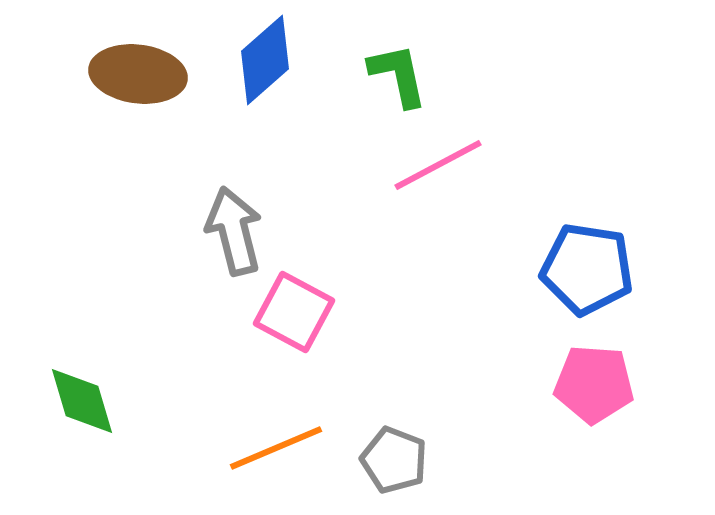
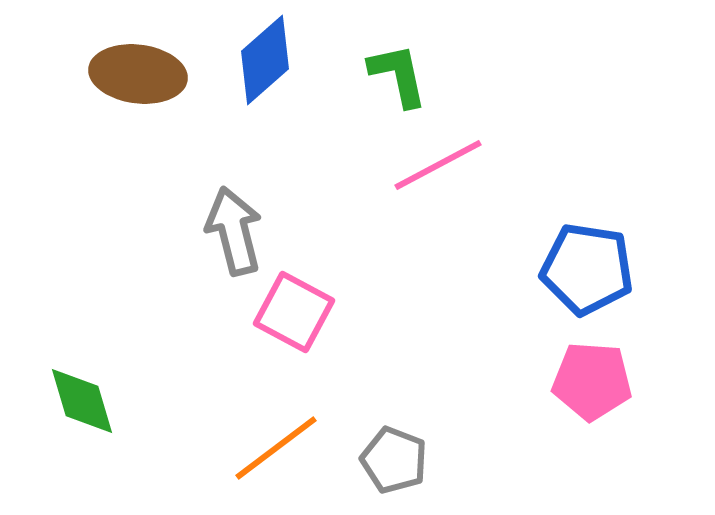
pink pentagon: moved 2 px left, 3 px up
orange line: rotated 14 degrees counterclockwise
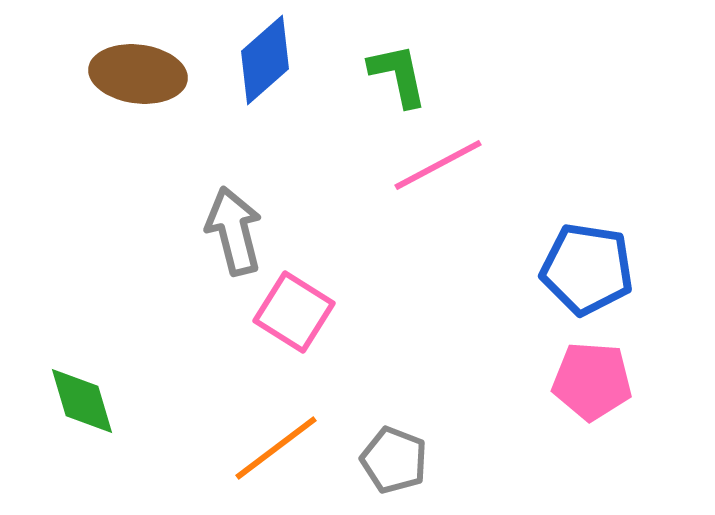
pink square: rotated 4 degrees clockwise
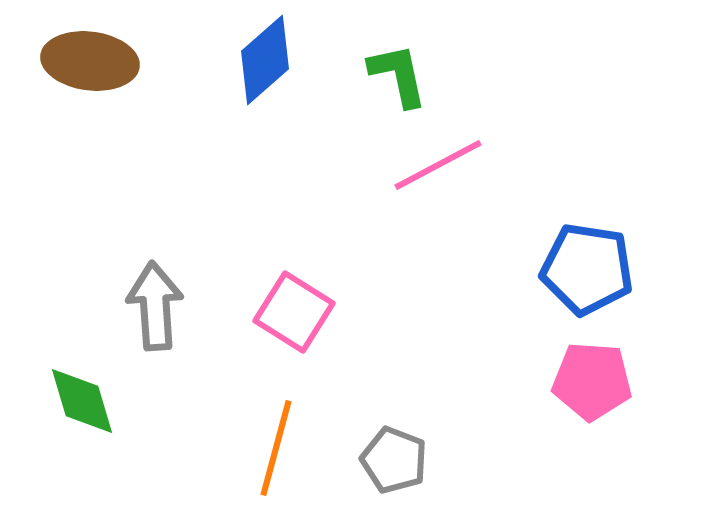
brown ellipse: moved 48 px left, 13 px up
gray arrow: moved 79 px left, 75 px down; rotated 10 degrees clockwise
orange line: rotated 38 degrees counterclockwise
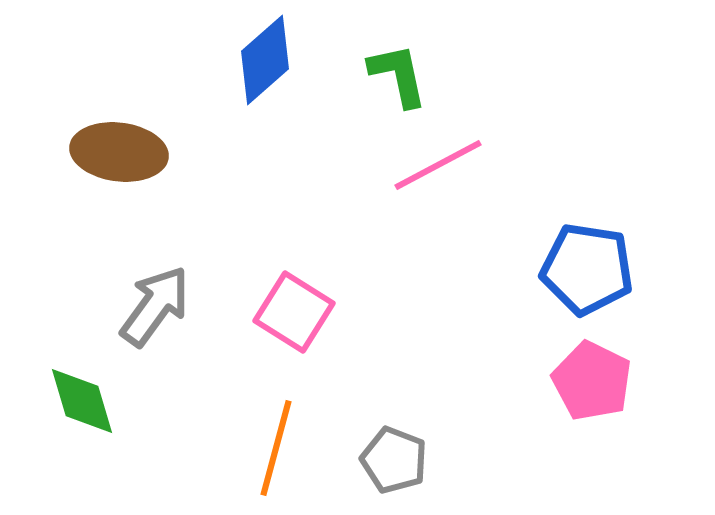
brown ellipse: moved 29 px right, 91 px down
gray arrow: rotated 40 degrees clockwise
pink pentagon: rotated 22 degrees clockwise
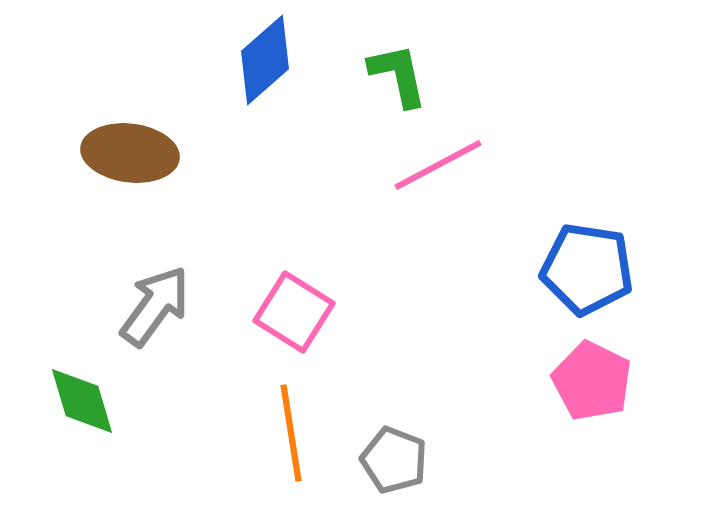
brown ellipse: moved 11 px right, 1 px down
orange line: moved 15 px right, 15 px up; rotated 24 degrees counterclockwise
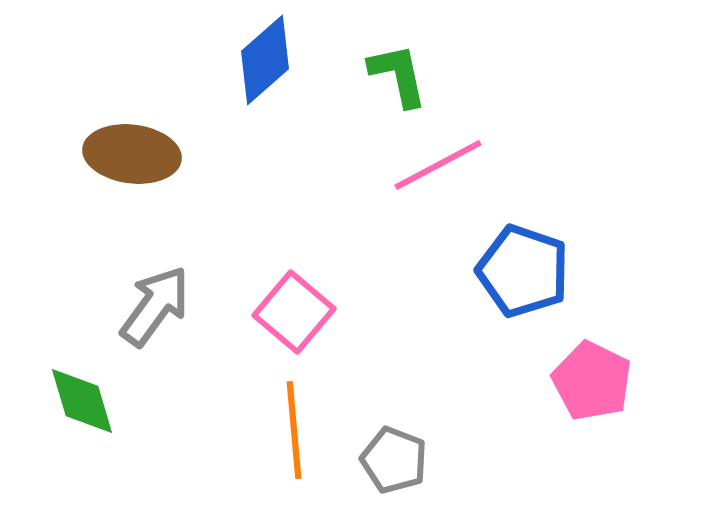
brown ellipse: moved 2 px right, 1 px down
blue pentagon: moved 64 px left, 2 px down; rotated 10 degrees clockwise
pink square: rotated 8 degrees clockwise
orange line: moved 3 px right, 3 px up; rotated 4 degrees clockwise
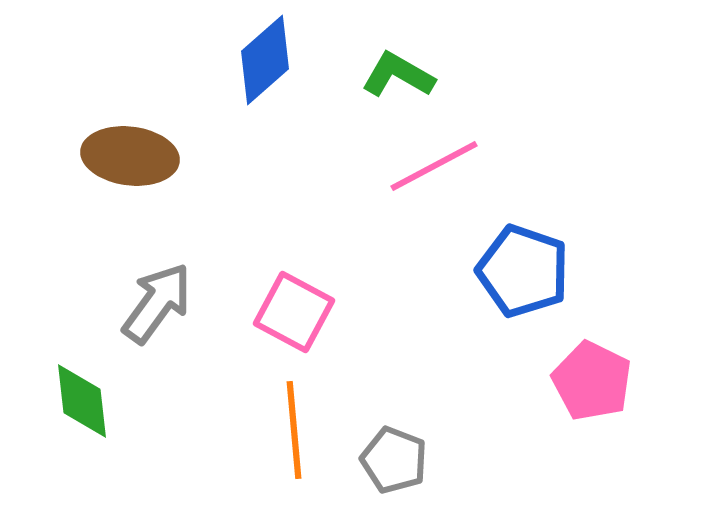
green L-shape: rotated 48 degrees counterclockwise
brown ellipse: moved 2 px left, 2 px down
pink line: moved 4 px left, 1 px down
gray arrow: moved 2 px right, 3 px up
pink square: rotated 12 degrees counterclockwise
green diamond: rotated 10 degrees clockwise
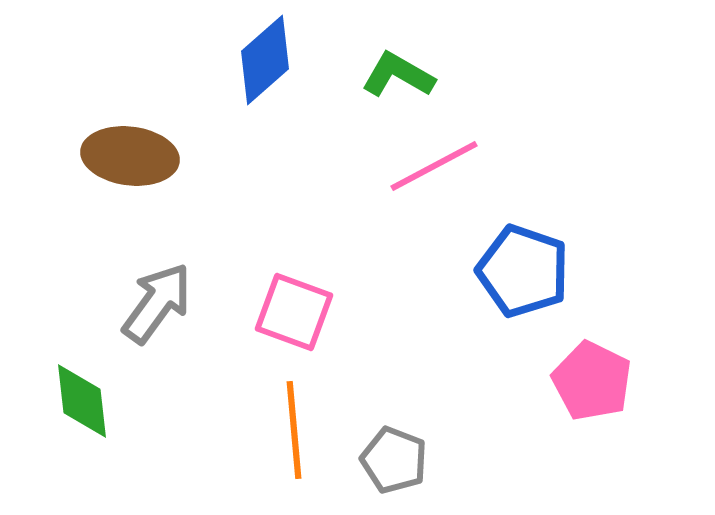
pink square: rotated 8 degrees counterclockwise
